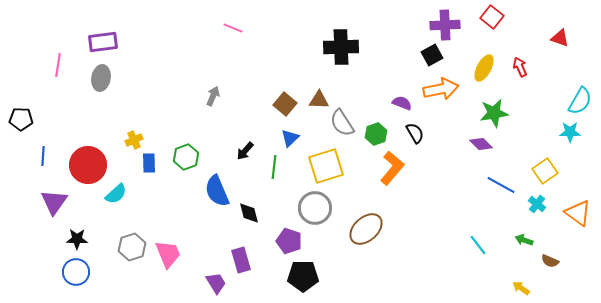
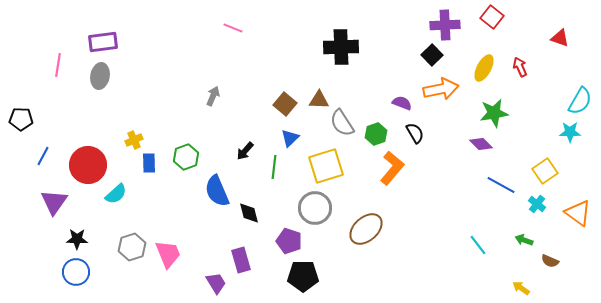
black square at (432, 55): rotated 15 degrees counterclockwise
gray ellipse at (101, 78): moved 1 px left, 2 px up
blue line at (43, 156): rotated 24 degrees clockwise
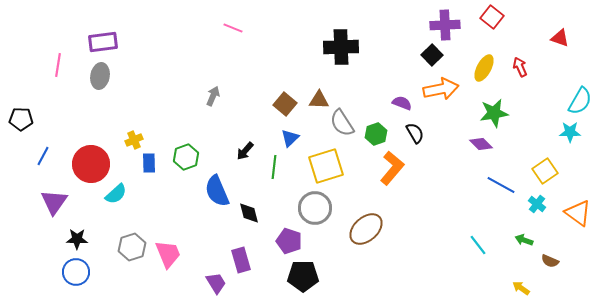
red circle at (88, 165): moved 3 px right, 1 px up
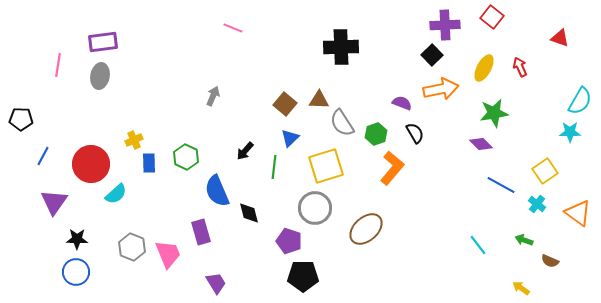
green hexagon at (186, 157): rotated 15 degrees counterclockwise
gray hexagon at (132, 247): rotated 20 degrees counterclockwise
purple rectangle at (241, 260): moved 40 px left, 28 px up
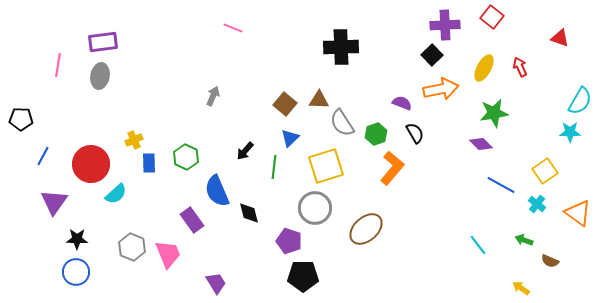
purple rectangle at (201, 232): moved 9 px left, 12 px up; rotated 20 degrees counterclockwise
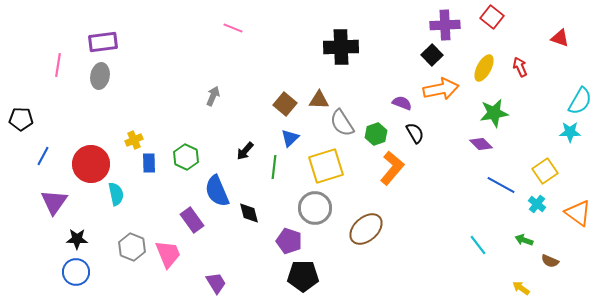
cyan semicircle at (116, 194): rotated 60 degrees counterclockwise
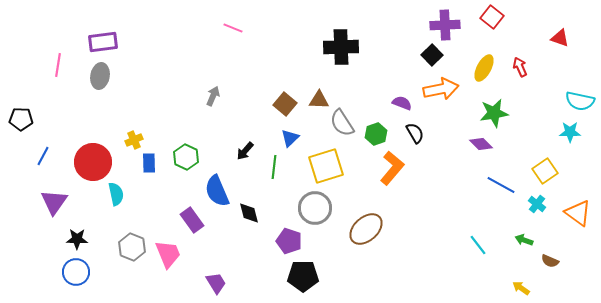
cyan semicircle at (580, 101): rotated 72 degrees clockwise
red circle at (91, 164): moved 2 px right, 2 px up
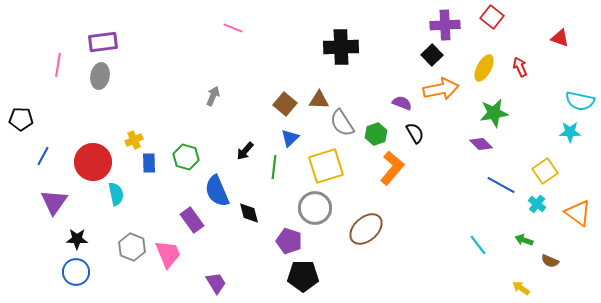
green hexagon at (186, 157): rotated 10 degrees counterclockwise
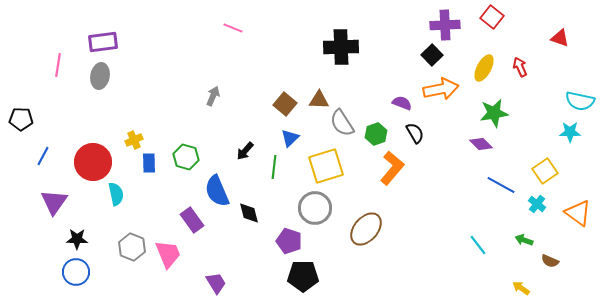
brown ellipse at (366, 229): rotated 8 degrees counterclockwise
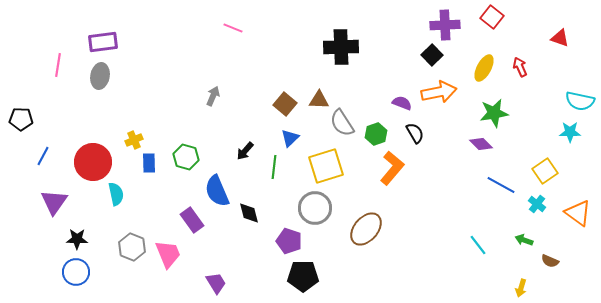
orange arrow at (441, 89): moved 2 px left, 3 px down
yellow arrow at (521, 288): rotated 108 degrees counterclockwise
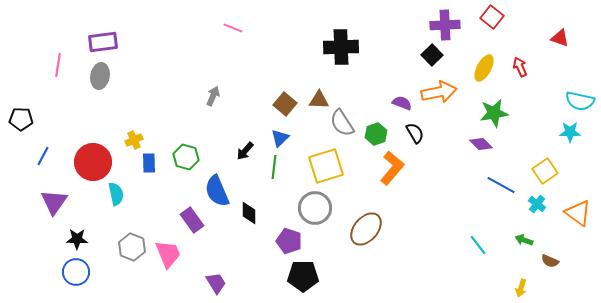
blue triangle at (290, 138): moved 10 px left
black diamond at (249, 213): rotated 15 degrees clockwise
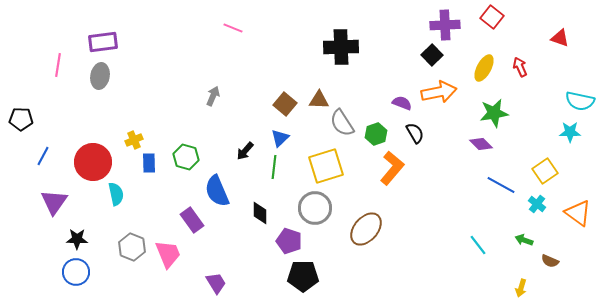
black diamond at (249, 213): moved 11 px right
